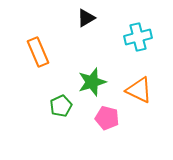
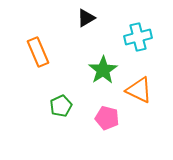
green star: moved 11 px right, 12 px up; rotated 16 degrees counterclockwise
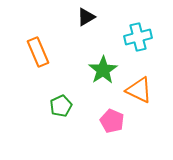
black triangle: moved 1 px up
pink pentagon: moved 5 px right, 3 px down; rotated 10 degrees clockwise
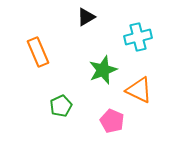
green star: rotated 12 degrees clockwise
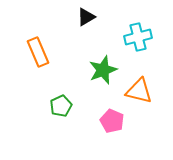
orange triangle: moved 1 px down; rotated 12 degrees counterclockwise
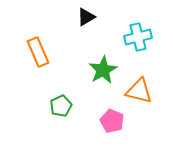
green star: rotated 8 degrees counterclockwise
